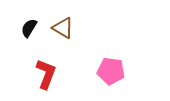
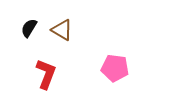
brown triangle: moved 1 px left, 2 px down
pink pentagon: moved 4 px right, 3 px up
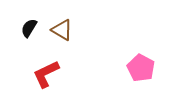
pink pentagon: moved 26 px right; rotated 20 degrees clockwise
red L-shape: rotated 136 degrees counterclockwise
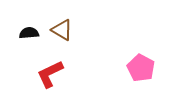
black semicircle: moved 5 px down; rotated 54 degrees clockwise
red L-shape: moved 4 px right
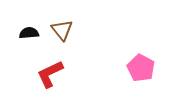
brown triangle: rotated 20 degrees clockwise
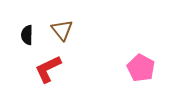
black semicircle: moved 2 px left, 2 px down; rotated 84 degrees counterclockwise
red L-shape: moved 2 px left, 5 px up
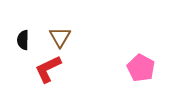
brown triangle: moved 2 px left, 7 px down; rotated 10 degrees clockwise
black semicircle: moved 4 px left, 5 px down
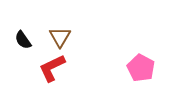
black semicircle: rotated 36 degrees counterclockwise
red L-shape: moved 4 px right, 1 px up
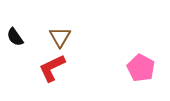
black semicircle: moved 8 px left, 3 px up
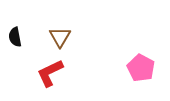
black semicircle: rotated 24 degrees clockwise
red L-shape: moved 2 px left, 5 px down
